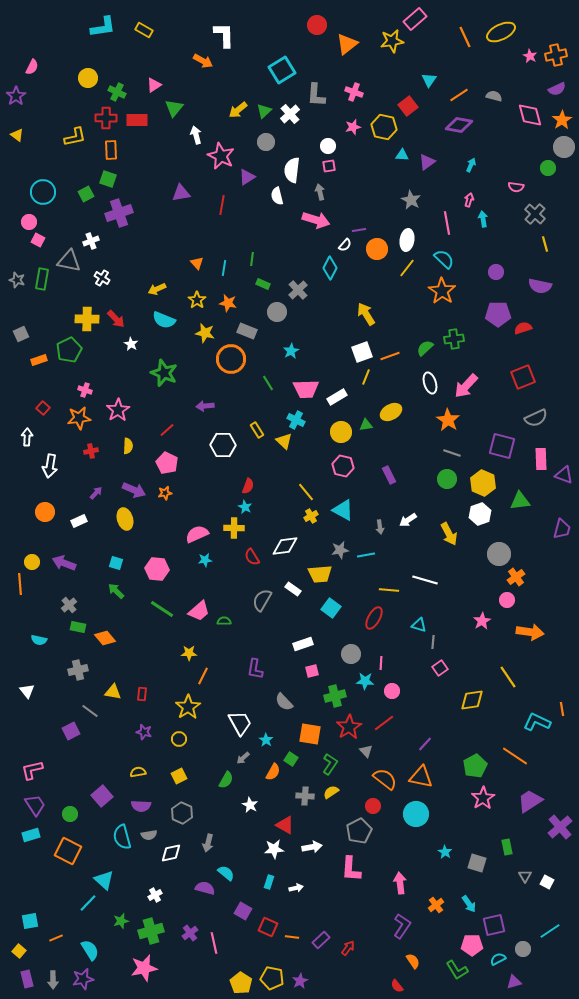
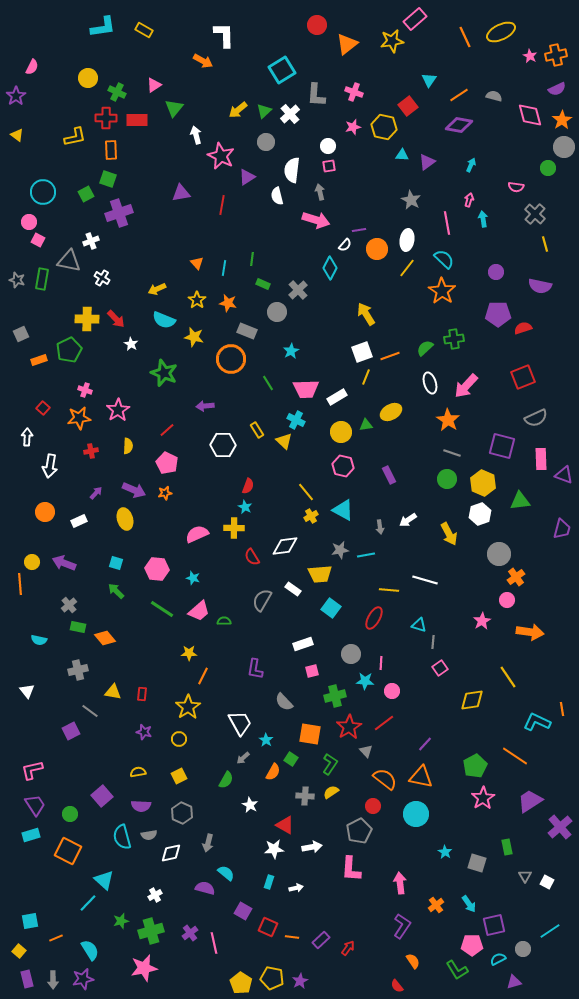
yellow star at (205, 333): moved 11 px left, 4 px down
cyan star at (205, 560): moved 12 px left, 18 px down; rotated 24 degrees clockwise
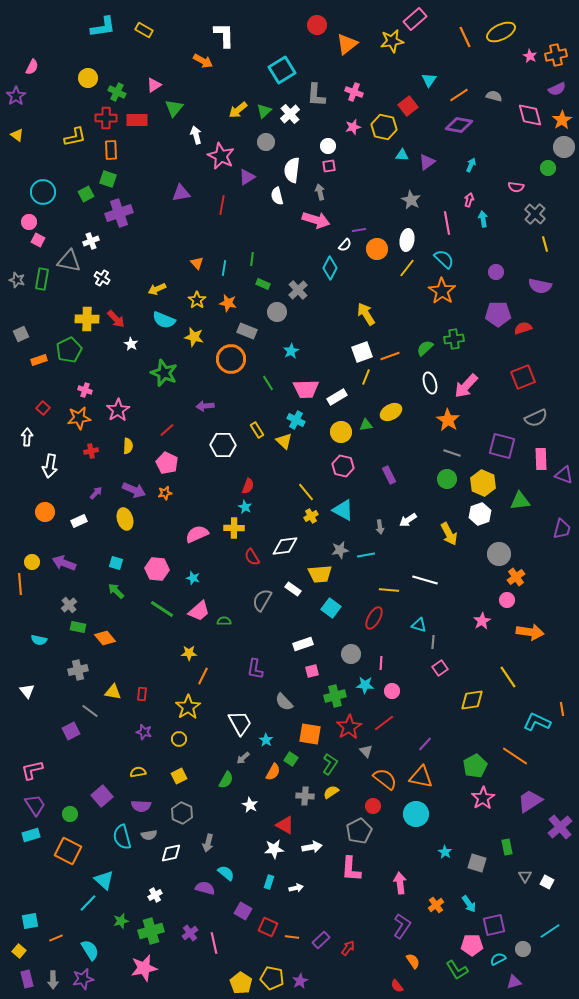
cyan star at (365, 681): moved 4 px down
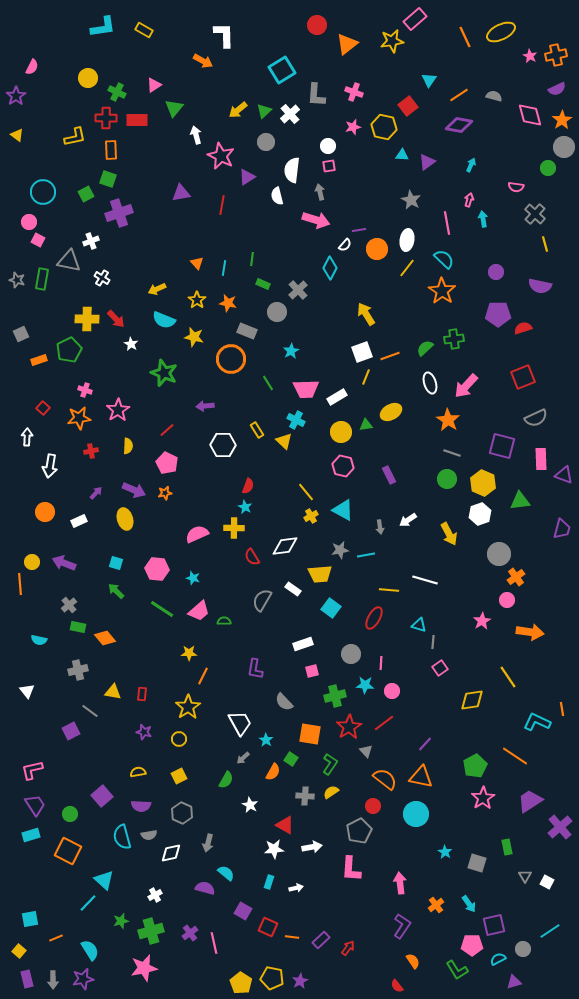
cyan square at (30, 921): moved 2 px up
